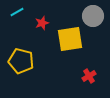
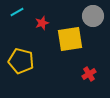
red cross: moved 2 px up
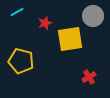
red star: moved 3 px right
red cross: moved 3 px down
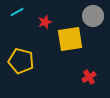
red star: moved 1 px up
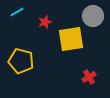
yellow square: moved 1 px right
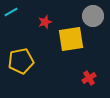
cyan line: moved 6 px left
yellow pentagon: rotated 25 degrees counterclockwise
red cross: moved 1 px down
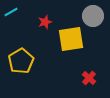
yellow pentagon: rotated 20 degrees counterclockwise
red cross: rotated 16 degrees counterclockwise
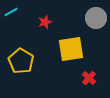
gray circle: moved 3 px right, 2 px down
yellow square: moved 10 px down
yellow pentagon: rotated 10 degrees counterclockwise
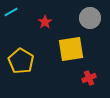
gray circle: moved 6 px left
red star: rotated 16 degrees counterclockwise
red cross: rotated 24 degrees clockwise
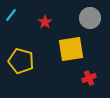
cyan line: moved 3 px down; rotated 24 degrees counterclockwise
yellow pentagon: rotated 15 degrees counterclockwise
